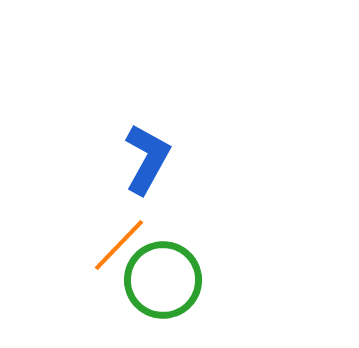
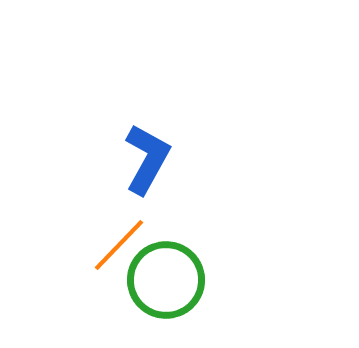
green circle: moved 3 px right
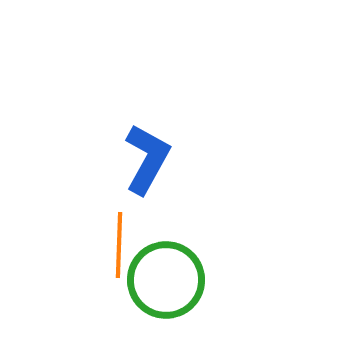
orange line: rotated 42 degrees counterclockwise
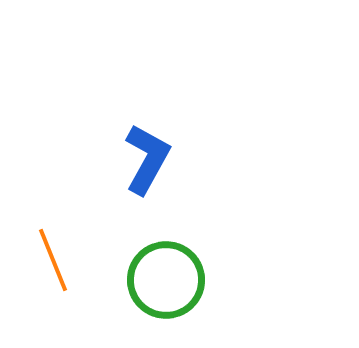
orange line: moved 66 px left, 15 px down; rotated 24 degrees counterclockwise
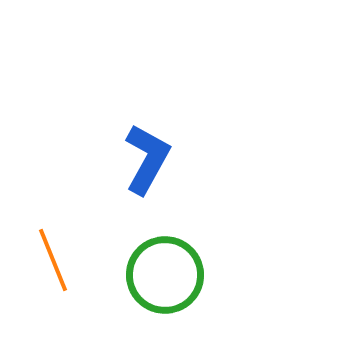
green circle: moved 1 px left, 5 px up
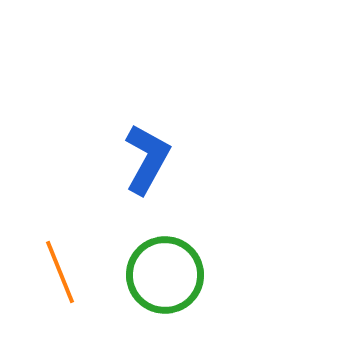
orange line: moved 7 px right, 12 px down
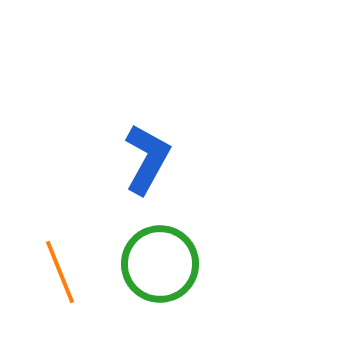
green circle: moved 5 px left, 11 px up
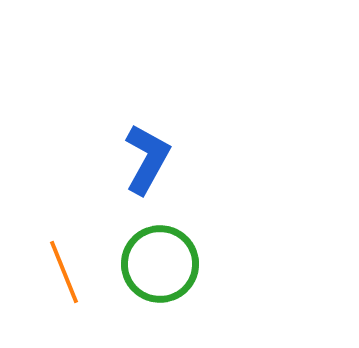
orange line: moved 4 px right
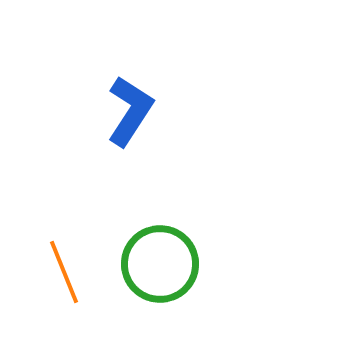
blue L-shape: moved 17 px left, 48 px up; rotated 4 degrees clockwise
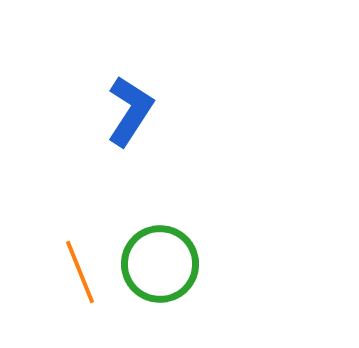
orange line: moved 16 px right
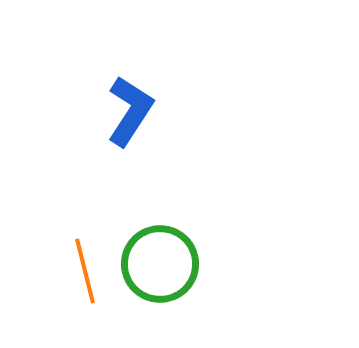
orange line: moved 5 px right, 1 px up; rotated 8 degrees clockwise
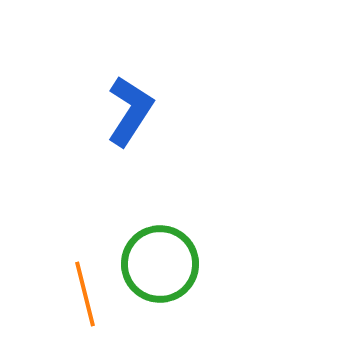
orange line: moved 23 px down
